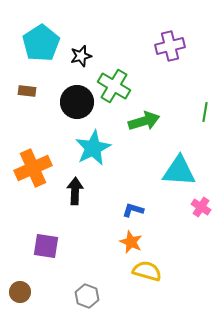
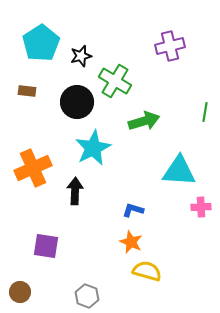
green cross: moved 1 px right, 5 px up
pink cross: rotated 36 degrees counterclockwise
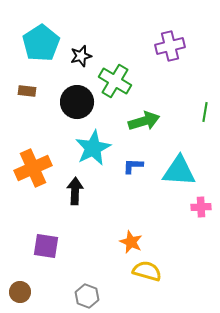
blue L-shape: moved 44 px up; rotated 15 degrees counterclockwise
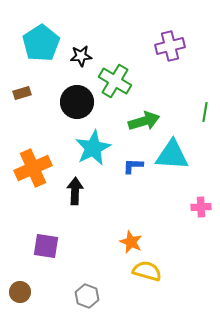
black star: rotated 10 degrees clockwise
brown rectangle: moved 5 px left, 2 px down; rotated 24 degrees counterclockwise
cyan triangle: moved 7 px left, 16 px up
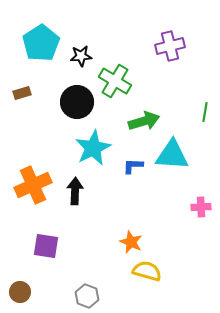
orange cross: moved 17 px down
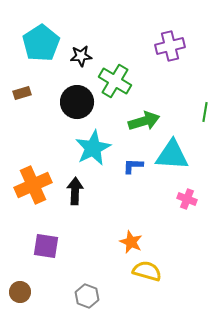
pink cross: moved 14 px left, 8 px up; rotated 24 degrees clockwise
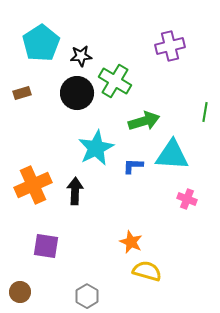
black circle: moved 9 px up
cyan star: moved 3 px right
gray hexagon: rotated 10 degrees clockwise
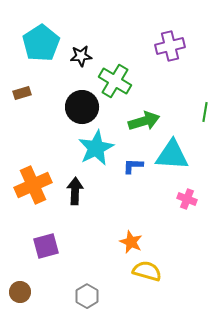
black circle: moved 5 px right, 14 px down
purple square: rotated 24 degrees counterclockwise
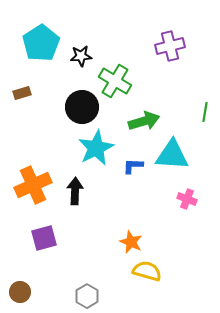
purple square: moved 2 px left, 8 px up
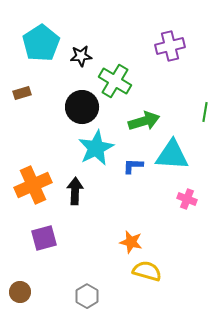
orange star: rotated 10 degrees counterclockwise
